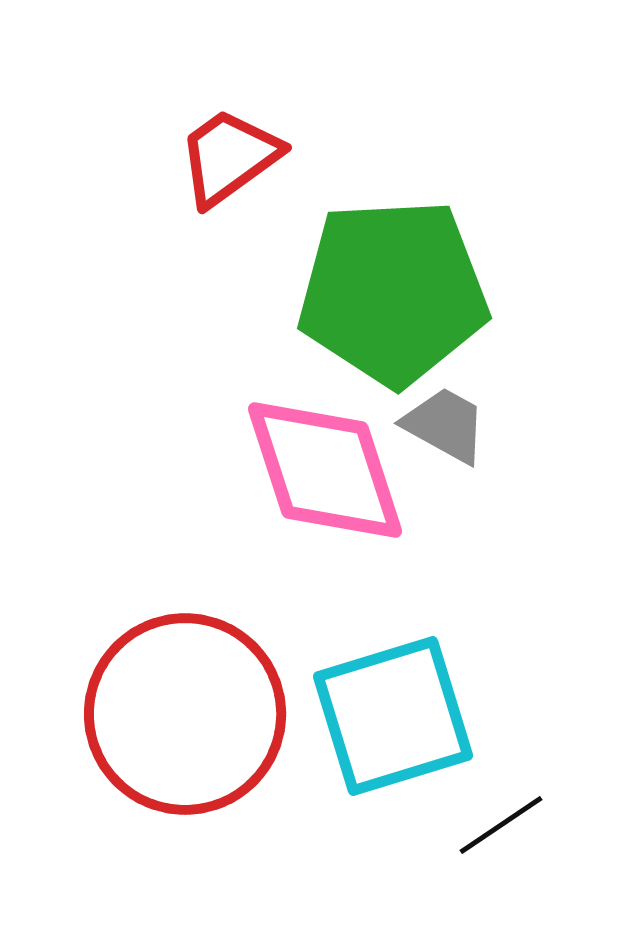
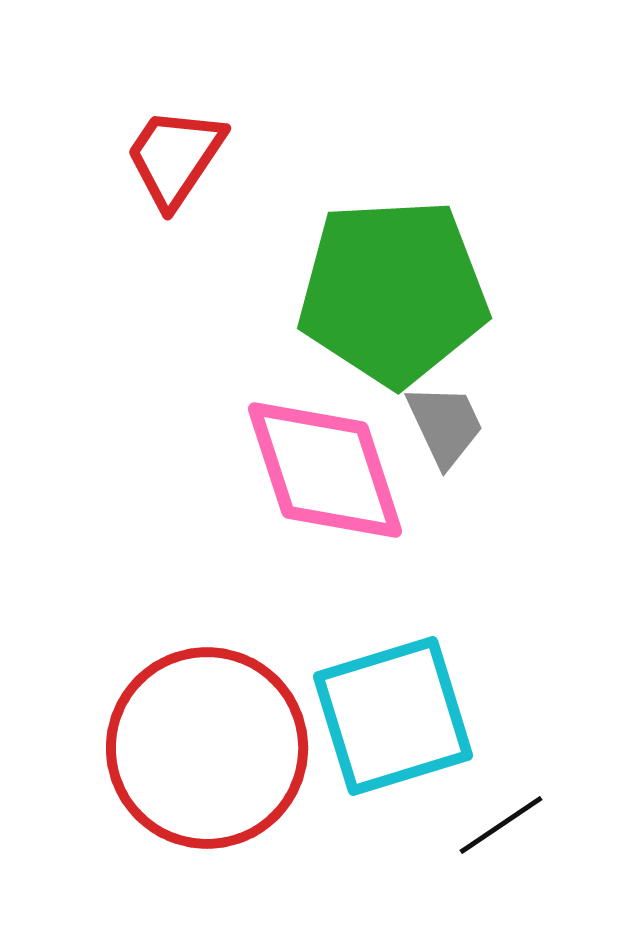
red trapezoid: moved 54 px left; rotated 20 degrees counterclockwise
gray trapezoid: rotated 36 degrees clockwise
red circle: moved 22 px right, 34 px down
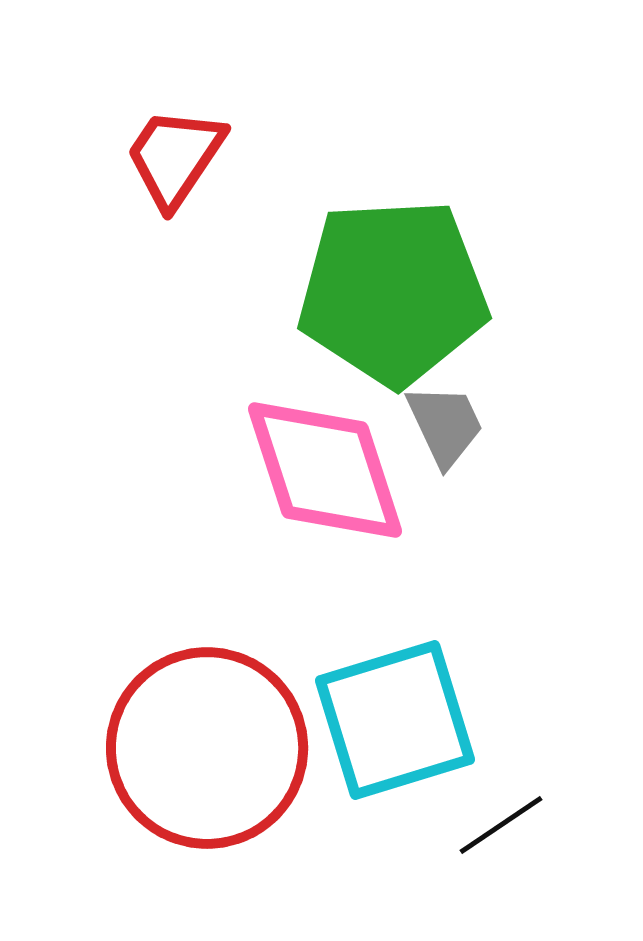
cyan square: moved 2 px right, 4 px down
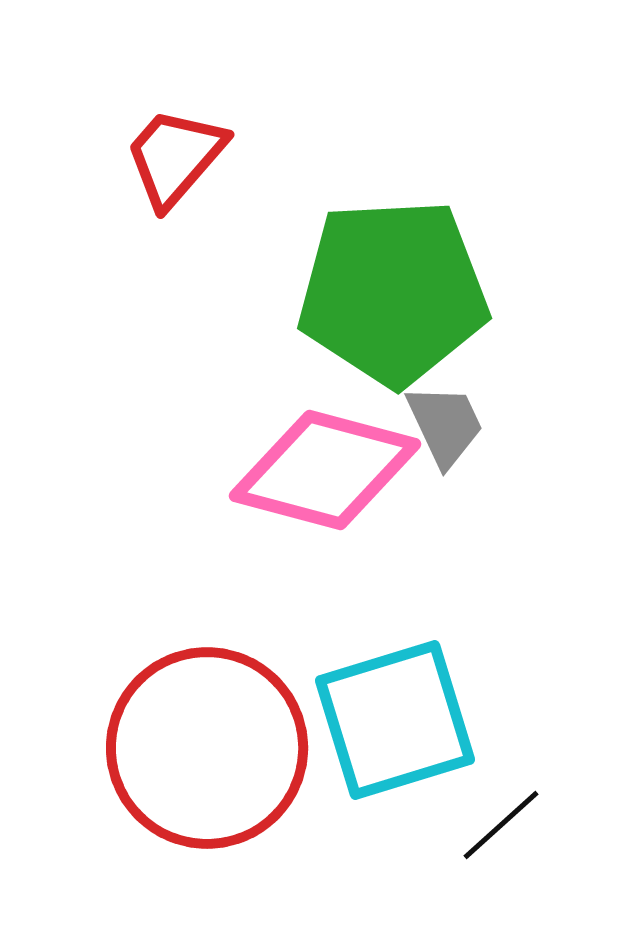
red trapezoid: rotated 7 degrees clockwise
pink diamond: rotated 57 degrees counterclockwise
black line: rotated 8 degrees counterclockwise
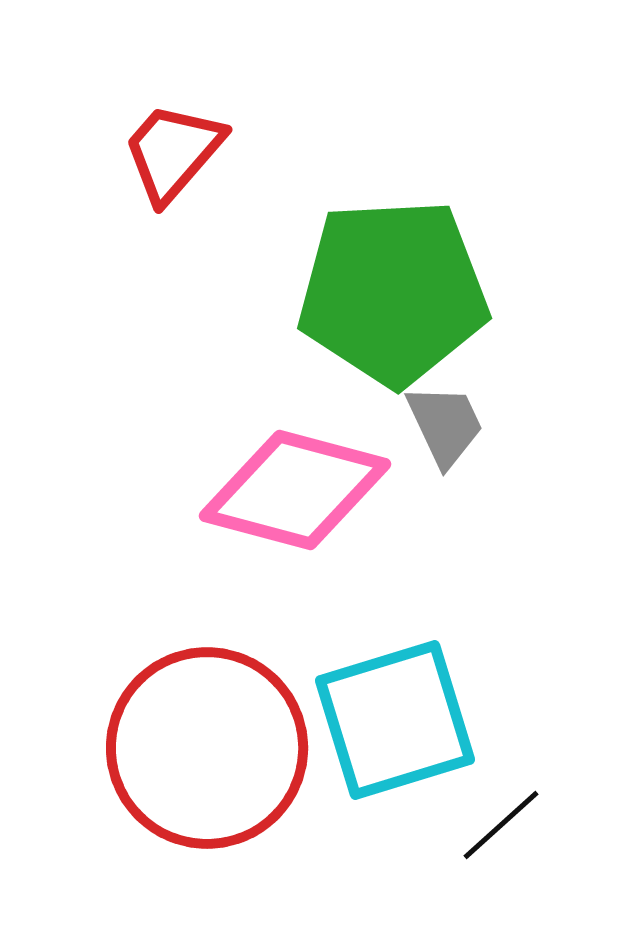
red trapezoid: moved 2 px left, 5 px up
pink diamond: moved 30 px left, 20 px down
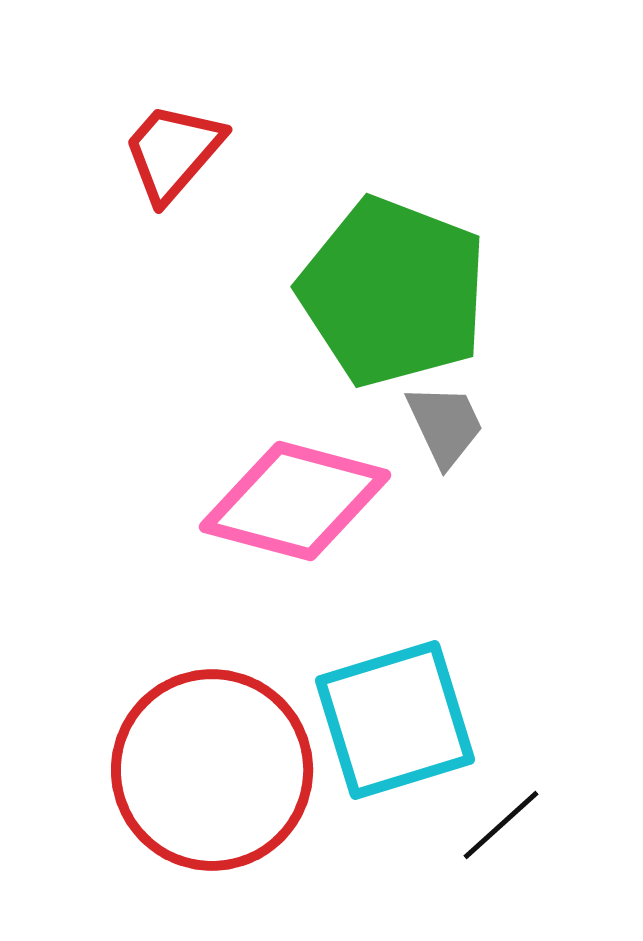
green pentagon: rotated 24 degrees clockwise
pink diamond: moved 11 px down
red circle: moved 5 px right, 22 px down
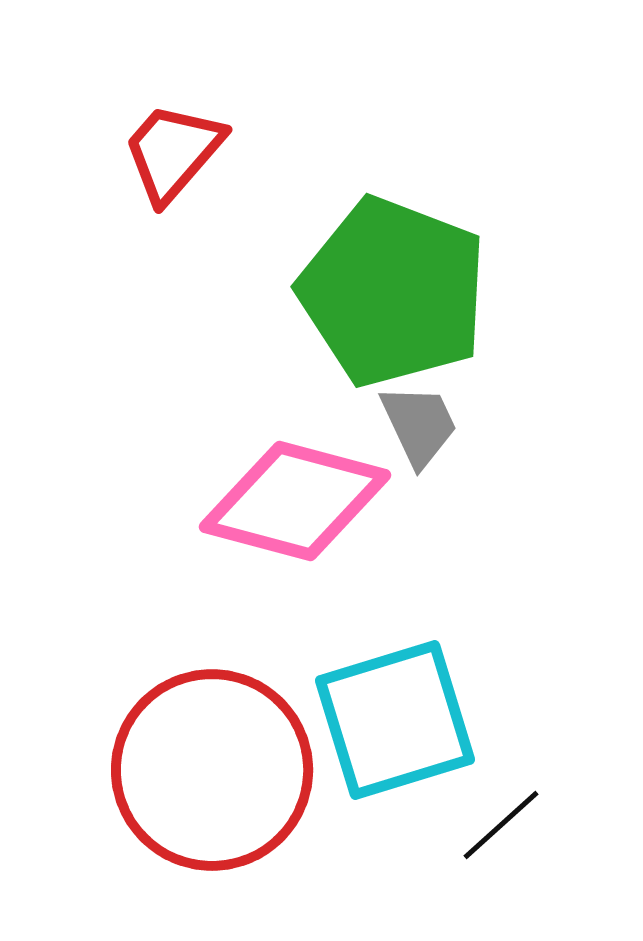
gray trapezoid: moved 26 px left
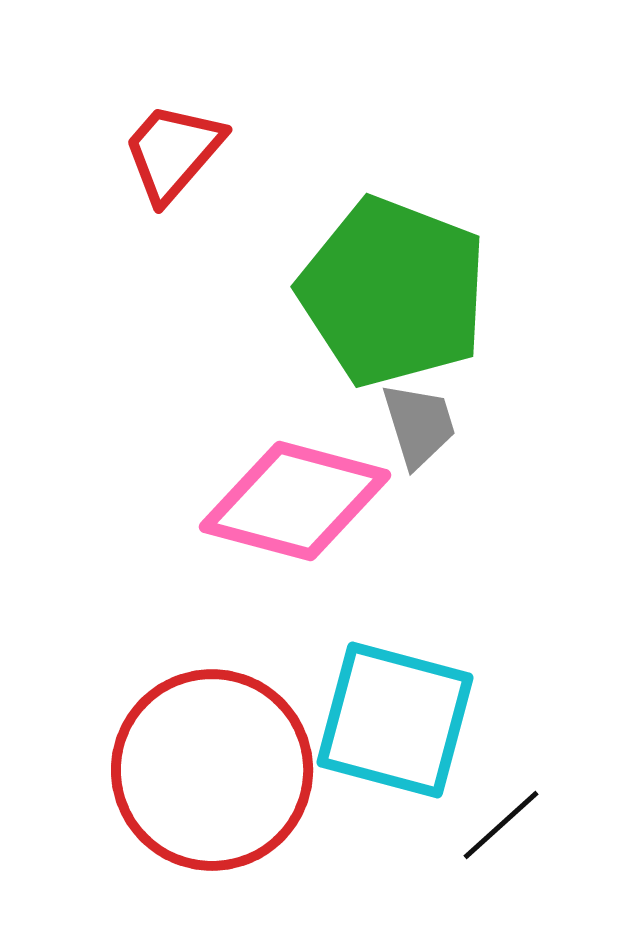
gray trapezoid: rotated 8 degrees clockwise
cyan square: rotated 32 degrees clockwise
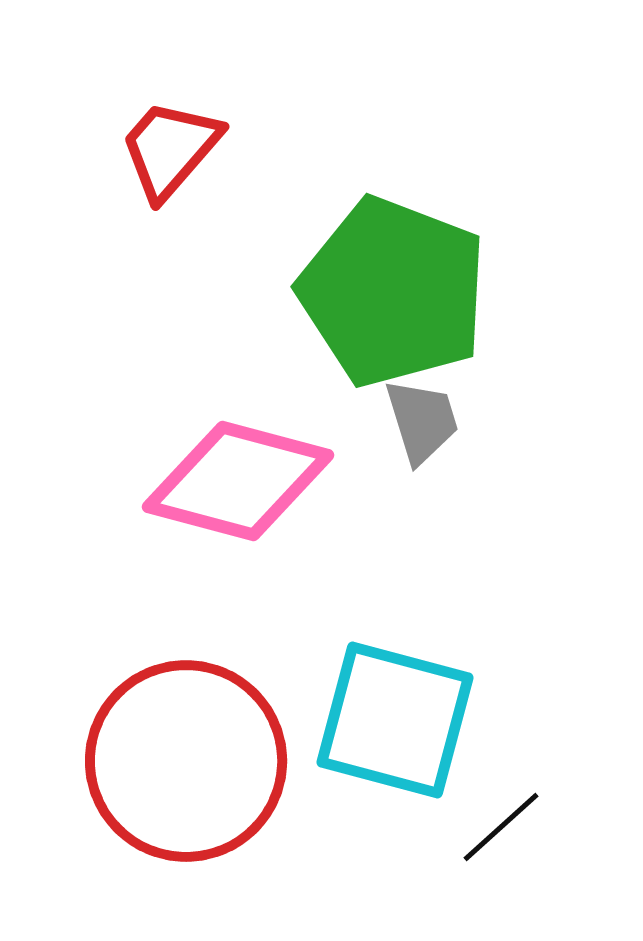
red trapezoid: moved 3 px left, 3 px up
gray trapezoid: moved 3 px right, 4 px up
pink diamond: moved 57 px left, 20 px up
red circle: moved 26 px left, 9 px up
black line: moved 2 px down
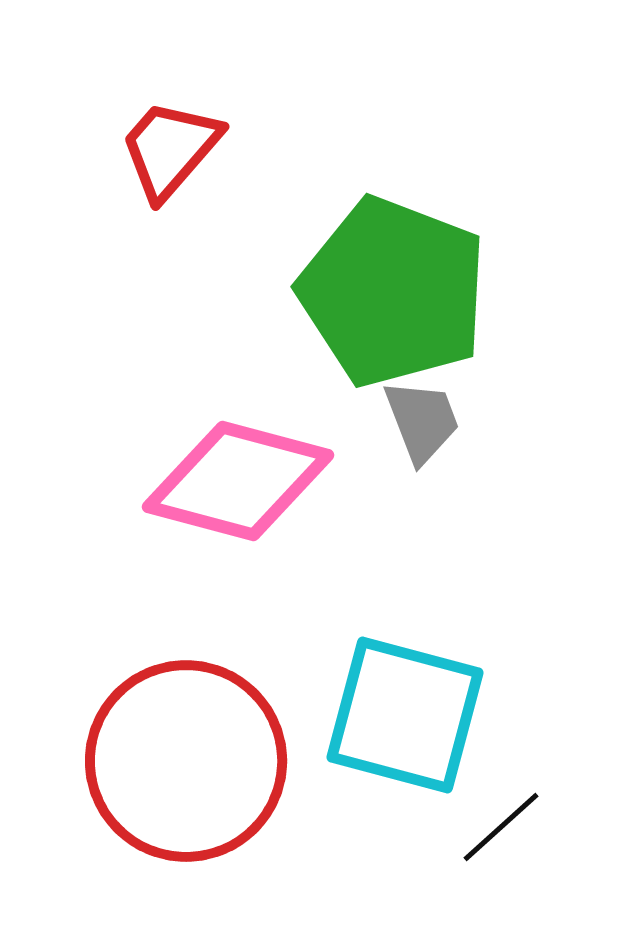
gray trapezoid: rotated 4 degrees counterclockwise
cyan square: moved 10 px right, 5 px up
